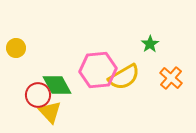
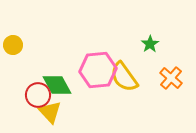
yellow circle: moved 3 px left, 3 px up
yellow semicircle: rotated 84 degrees clockwise
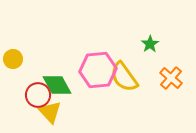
yellow circle: moved 14 px down
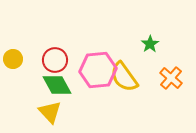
red circle: moved 17 px right, 35 px up
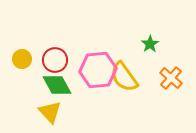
yellow circle: moved 9 px right
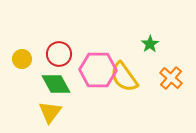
red circle: moved 4 px right, 6 px up
pink hexagon: rotated 6 degrees clockwise
green diamond: moved 1 px left, 1 px up
yellow triangle: rotated 20 degrees clockwise
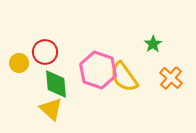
green star: moved 3 px right
red circle: moved 14 px left, 2 px up
yellow circle: moved 3 px left, 4 px down
pink hexagon: rotated 18 degrees clockwise
green diamond: rotated 24 degrees clockwise
yellow triangle: moved 1 px right, 3 px up; rotated 25 degrees counterclockwise
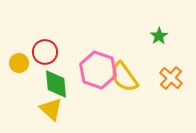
green star: moved 6 px right, 8 px up
